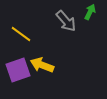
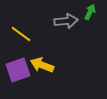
gray arrow: rotated 55 degrees counterclockwise
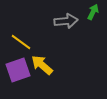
green arrow: moved 3 px right
yellow line: moved 8 px down
yellow arrow: rotated 20 degrees clockwise
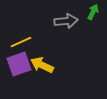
yellow line: rotated 60 degrees counterclockwise
yellow arrow: rotated 15 degrees counterclockwise
purple square: moved 1 px right, 6 px up
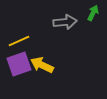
green arrow: moved 1 px down
gray arrow: moved 1 px left, 1 px down
yellow line: moved 2 px left, 1 px up
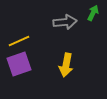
yellow arrow: moved 24 px right; rotated 105 degrees counterclockwise
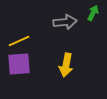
purple square: rotated 15 degrees clockwise
